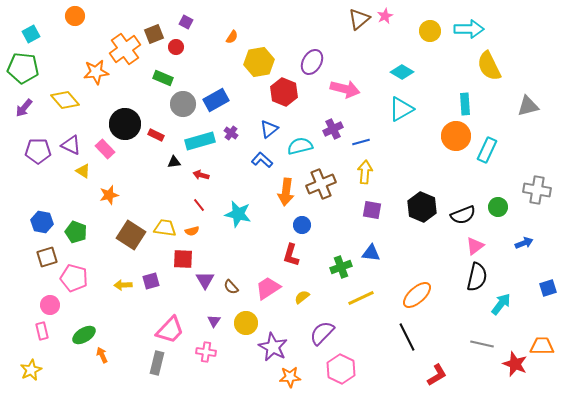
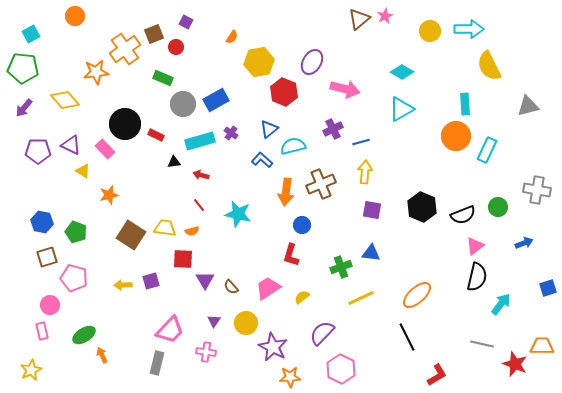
cyan semicircle at (300, 146): moved 7 px left
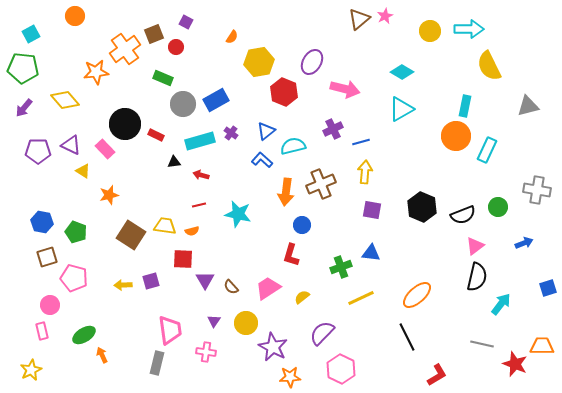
cyan rectangle at (465, 104): moved 2 px down; rotated 15 degrees clockwise
blue triangle at (269, 129): moved 3 px left, 2 px down
red line at (199, 205): rotated 64 degrees counterclockwise
yellow trapezoid at (165, 228): moved 2 px up
pink trapezoid at (170, 330): rotated 52 degrees counterclockwise
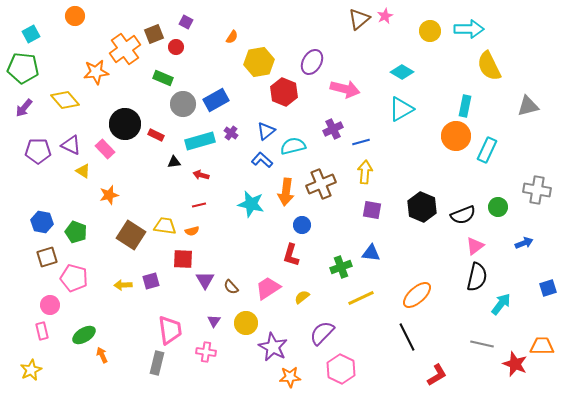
cyan star at (238, 214): moved 13 px right, 10 px up
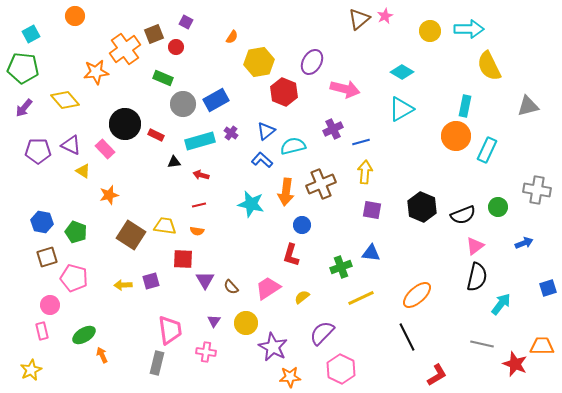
orange semicircle at (192, 231): moved 5 px right; rotated 24 degrees clockwise
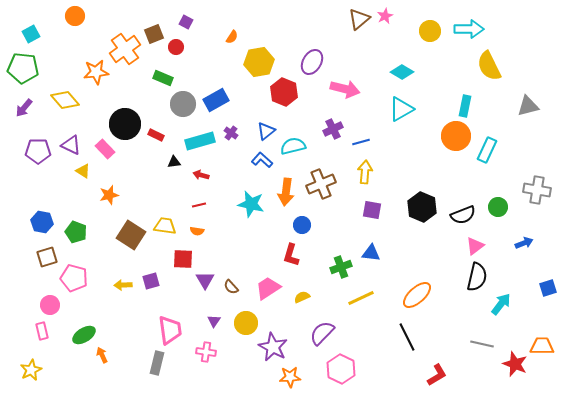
yellow semicircle at (302, 297): rotated 14 degrees clockwise
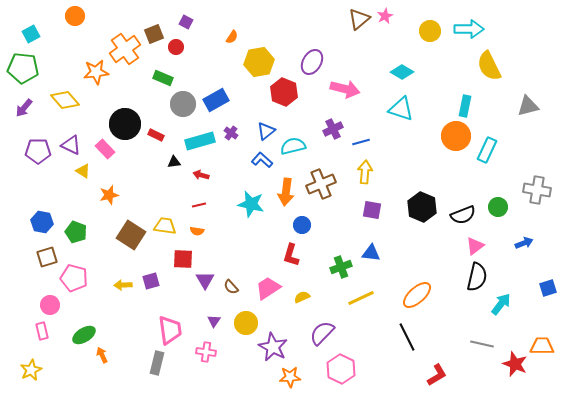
cyan triangle at (401, 109): rotated 48 degrees clockwise
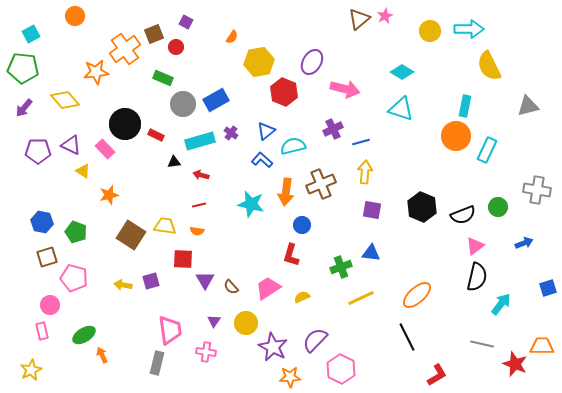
yellow arrow at (123, 285): rotated 12 degrees clockwise
purple semicircle at (322, 333): moved 7 px left, 7 px down
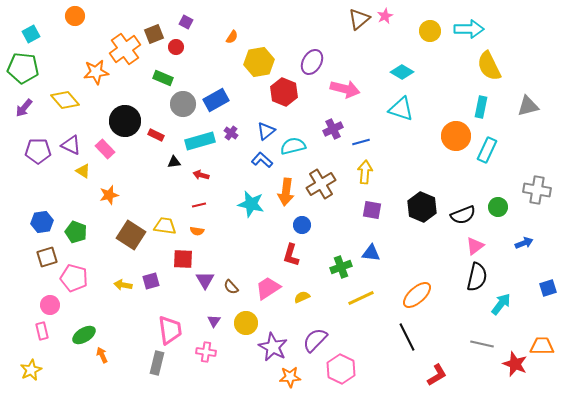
cyan rectangle at (465, 106): moved 16 px right, 1 px down
black circle at (125, 124): moved 3 px up
brown cross at (321, 184): rotated 8 degrees counterclockwise
blue hexagon at (42, 222): rotated 20 degrees counterclockwise
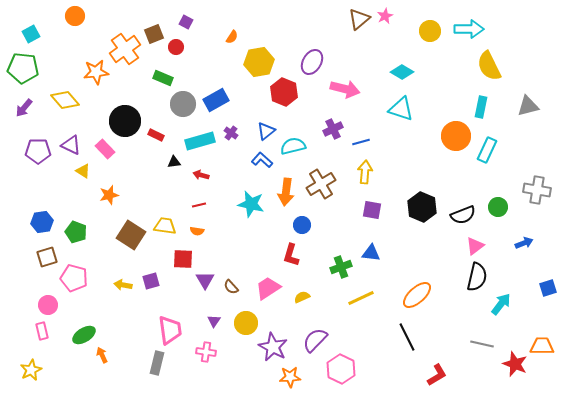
pink circle at (50, 305): moved 2 px left
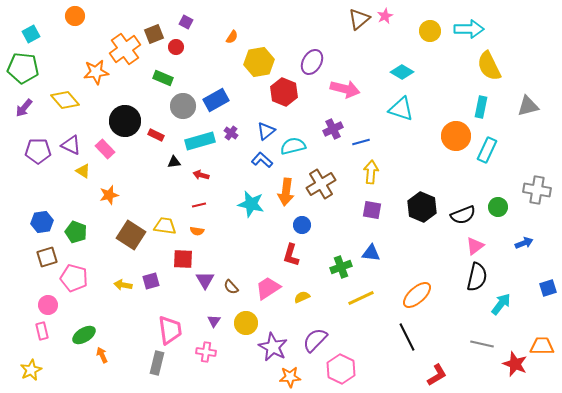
gray circle at (183, 104): moved 2 px down
yellow arrow at (365, 172): moved 6 px right
